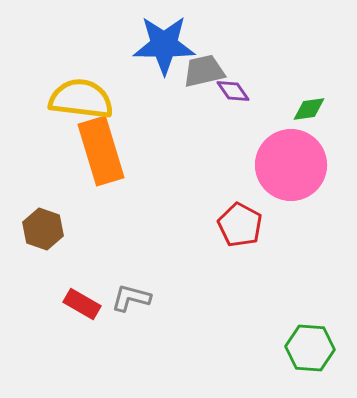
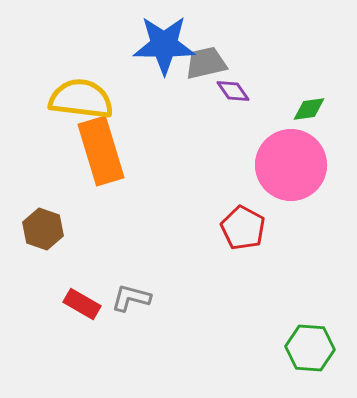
gray trapezoid: moved 2 px right, 8 px up
red pentagon: moved 3 px right, 3 px down
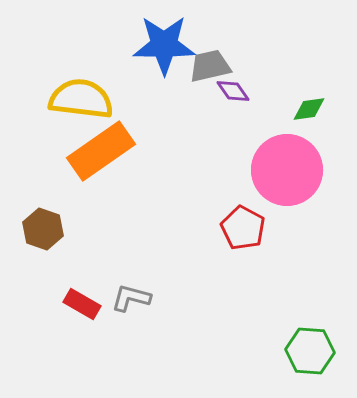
gray trapezoid: moved 4 px right, 3 px down
orange rectangle: rotated 72 degrees clockwise
pink circle: moved 4 px left, 5 px down
green hexagon: moved 3 px down
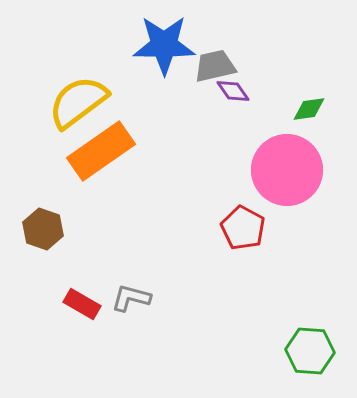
gray trapezoid: moved 5 px right
yellow semicircle: moved 3 px left, 3 px down; rotated 44 degrees counterclockwise
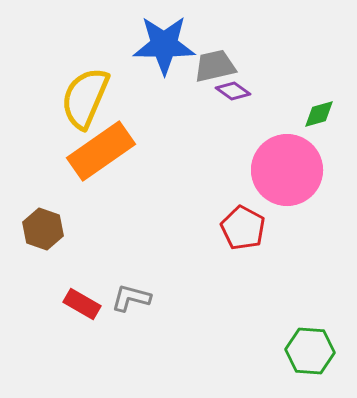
purple diamond: rotated 20 degrees counterclockwise
yellow semicircle: moved 7 px right, 4 px up; rotated 30 degrees counterclockwise
green diamond: moved 10 px right, 5 px down; rotated 8 degrees counterclockwise
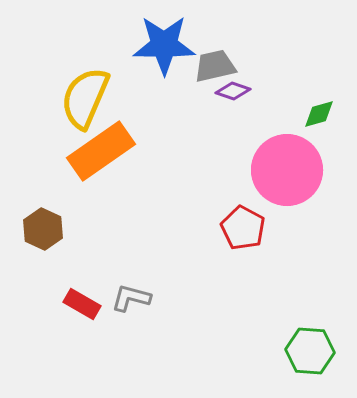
purple diamond: rotated 16 degrees counterclockwise
brown hexagon: rotated 6 degrees clockwise
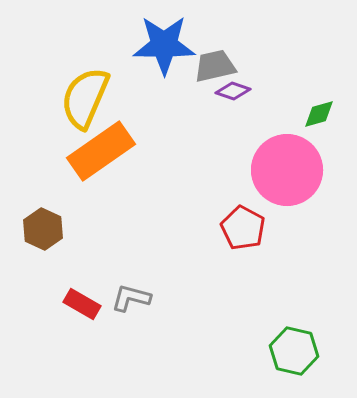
green hexagon: moved 16 px left; rotated 9 degrees clockwise
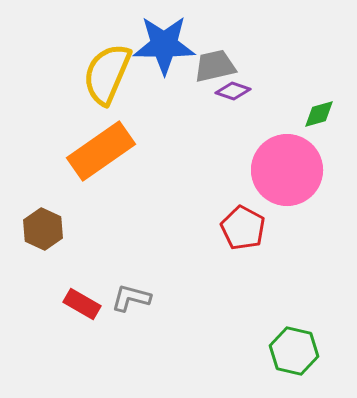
yellow semicircle: moved 22 px right, 24 px up
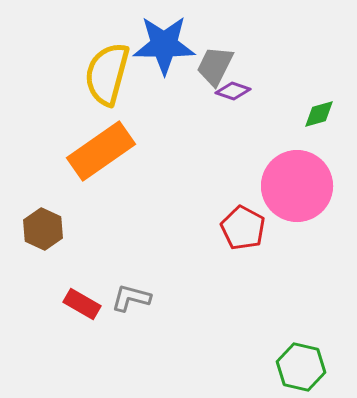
gray trapezoid: rotated 51 degrees counterclockwise
yellow semicircle: rotated 8 degrees counterclockwise
pink circle: moved 10 px right, 16 px down
green hexagon: moved 7 px right, 16 px down
